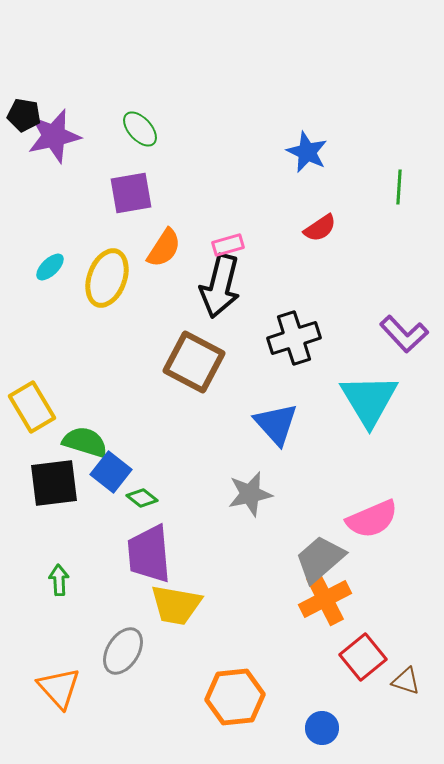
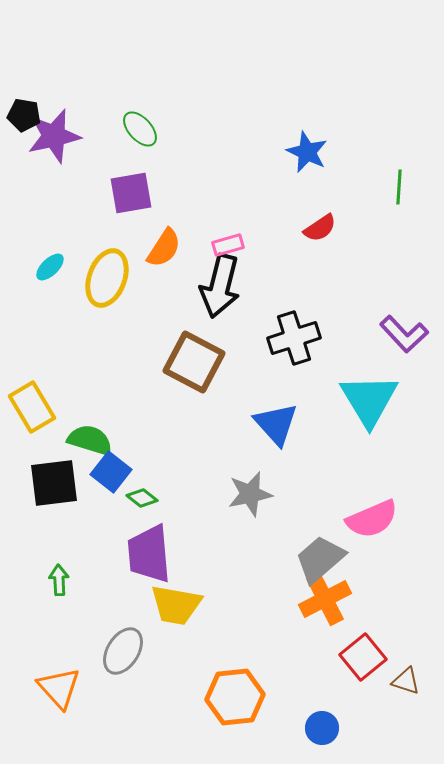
green semicircle: moved 5 px right, 2 px up
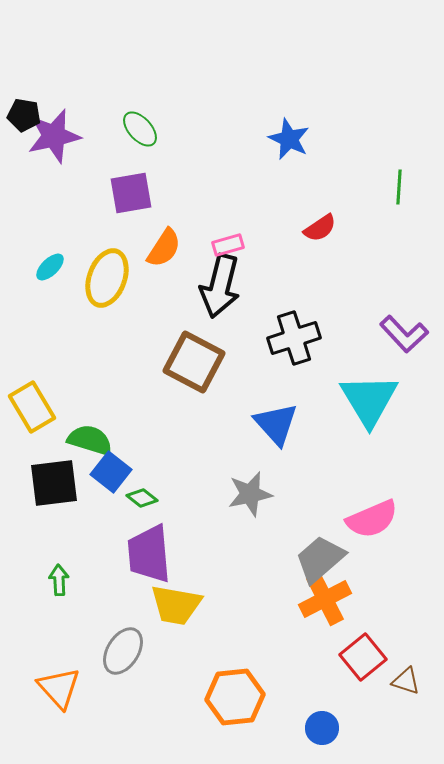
blue star: moved 18 px left, 13 px up
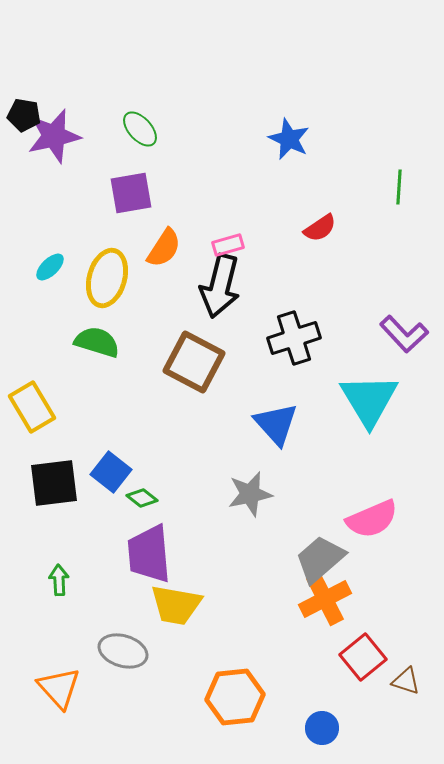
yellow ellipse: rotated 4 degrees counterclockwise
green semicircle: moved 7 px right, 98 px up
gray ellipse: rotated 75 degrees clockwise
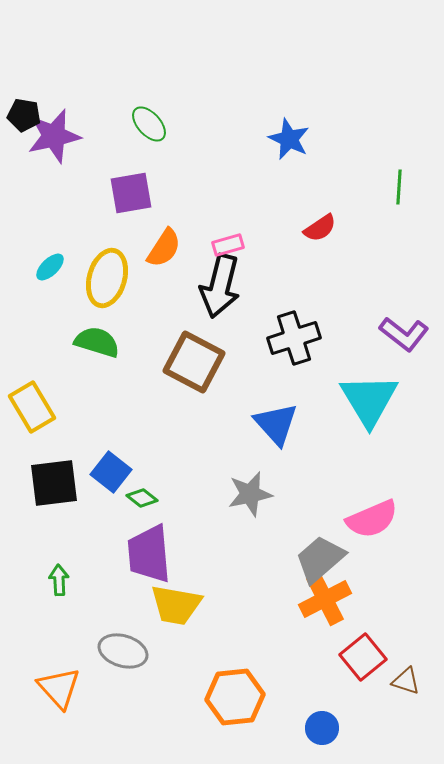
green ellipse: moved 9 px right, 5 px up
purple L-shape: rotated 9 degrees counterclockwise
